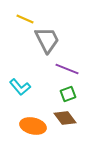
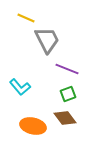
yellow line: moved 1 px right, 1 px up
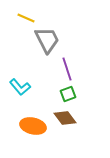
purple line: rotated 50 degrees clockwise
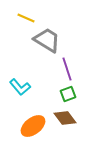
gray trapezoid: rotated 32 degrees counterclockwise
orange ellipse: rotated 50 degrees counterclockwise
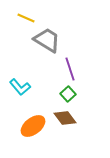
purple line: moved 3 px right
green square: rotated 21 degrees counterclockwise
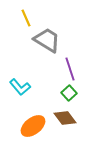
yellow line: rotated 42 degrees clockwise
green square: moved 1 px right, 1 px up
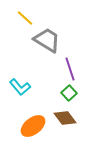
yellow line: moved 1 px left; rotated 24 degrees counterclockwise
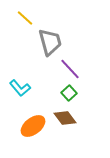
gray trapezoid: moved 3 px right, 2 px down; rotated 44 degrees clockwise
purple line: rotated 25 degrees counterclockwise
cyan L-shape: moved 1 px down
